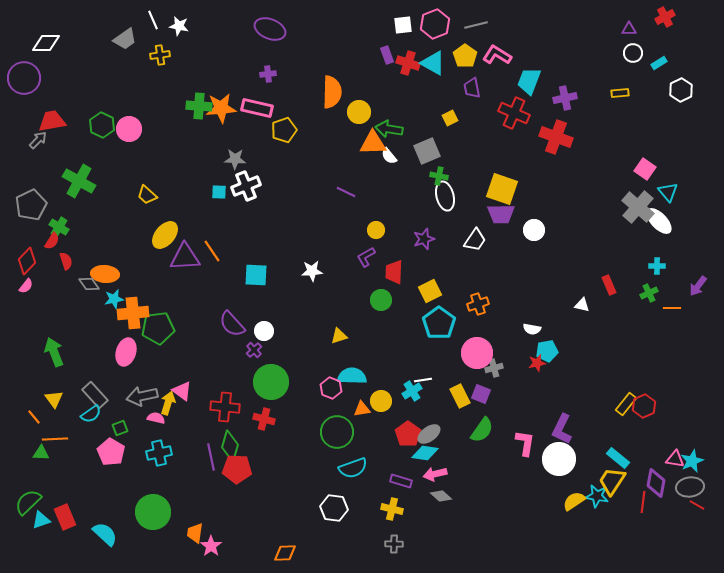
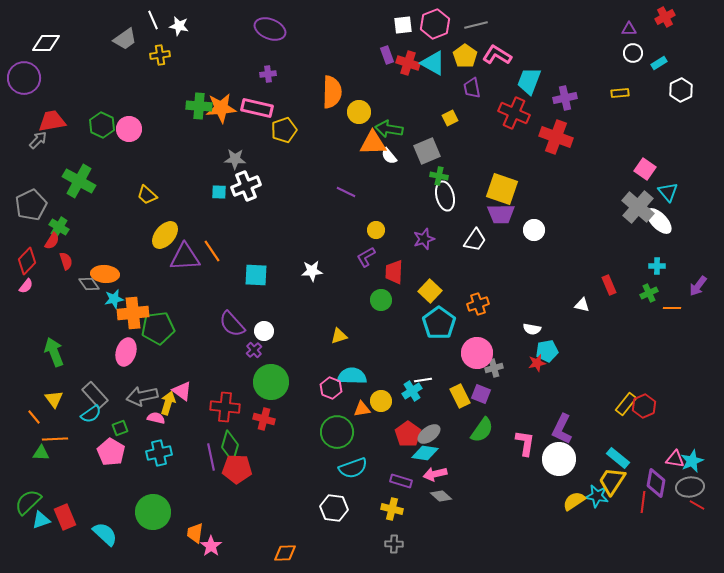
yellow square at (430, 291): rotated 20 degrees counterclockwise
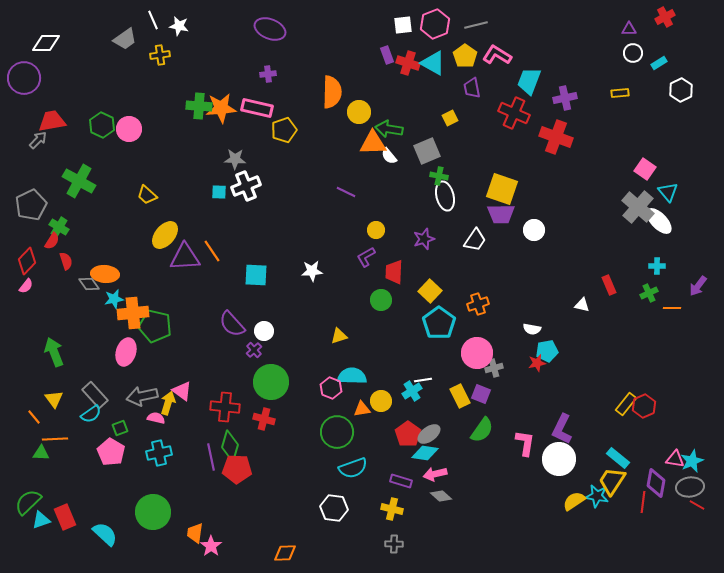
green pentagon at (158, 328): moved 3 px left, 2 px up; rotated 20 degrees clockwise
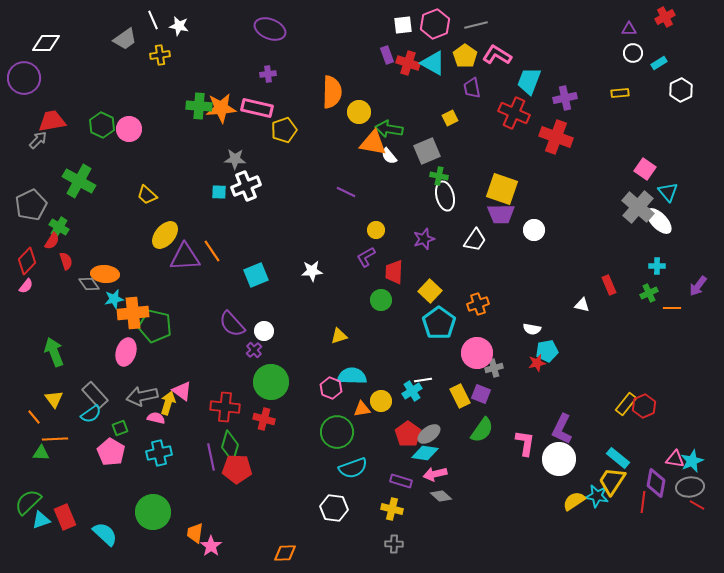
orange triangle at (373, 143): rotated 12 degrees clockwise
cyan square at (256, 275): rotated 25 degrees counterclockwise
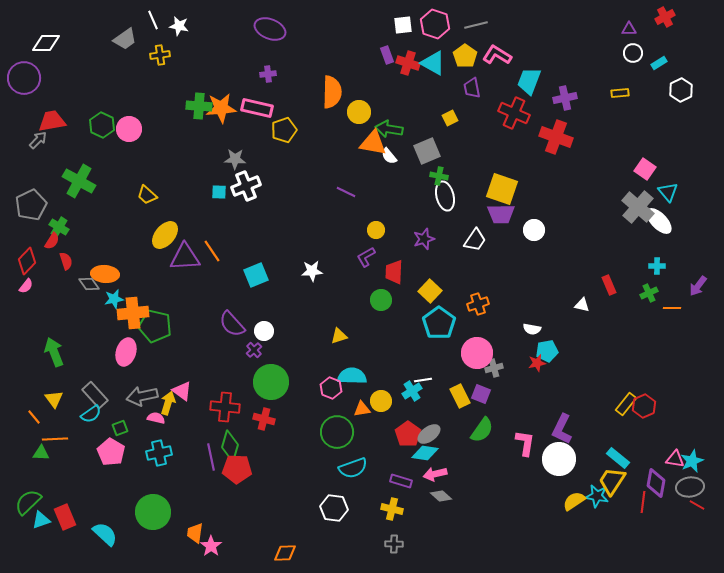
pink hexagon at (435, 24): rotated 20 degrees counterclockwise
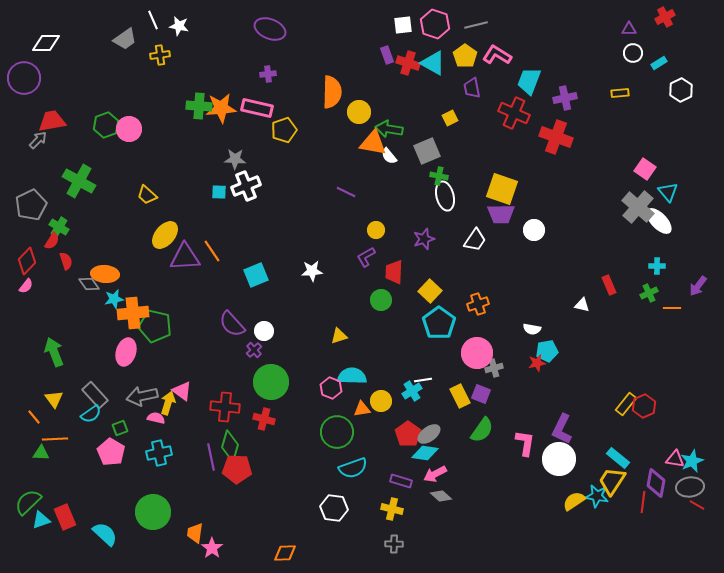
green hexagon at (102, 125): moved 4 px right; rotated 15 degrees clockwise
pink arrow at (435, 474): rotated 15 degrees counterclockwise
pink star at (211, 546): moved 1 px right, 2 px down
